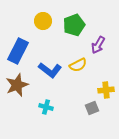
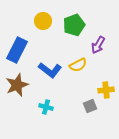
blue rectangle: moved 1 px left, 1 px up
gray square: moved 2 px left, 2 px up
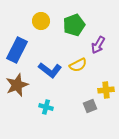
yellow circle: moved 2 px left
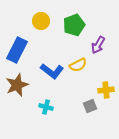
blue L-shape: moved 2 px right, 1 px down
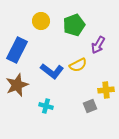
cyan cross: moved 1 px up
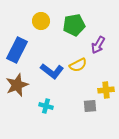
green pentagon: rotated 10 degrees clockwise
gray square: rotated 16 degrees clockwise
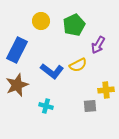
green pentagon: rotated 15 degrees counterclockwise
